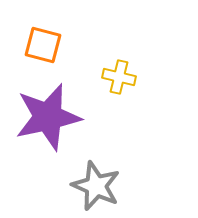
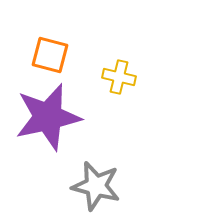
orange square: moved 7 px right, 10 px down
gray star: rotated 9 degrees counterclockwise
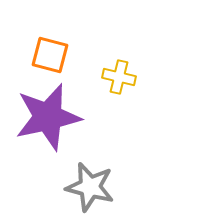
gray star: moved 6 px left, 1 px down
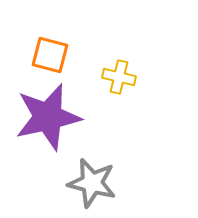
gray star: moved 2 px right, 4 px up
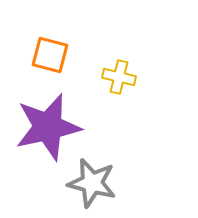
purple star: moved 10 px down
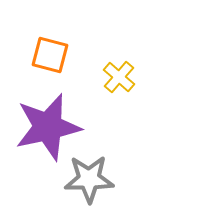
yellow cross: rotated 28 degrees clockwise
gray star: moved 3 px left, 4 px up; rotated 15 degrees counterclockwise
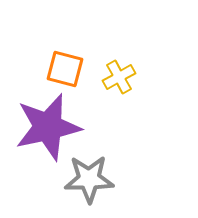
orange square: moved 15 px right, 14 px down
yellow cross: rotated 20 degrees clockwise
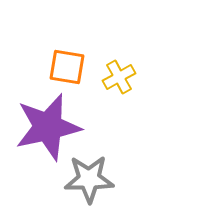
orange square: moved 2 px right, 2 px up; rotated 6 degrees counterclockwise
